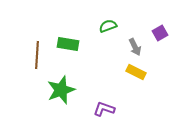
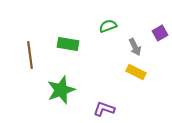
brown line: moved 7 px left; rotated 12 degrees counterclockwise
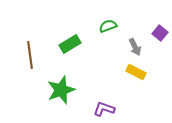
purple square: rotated 21 degrees counterclockwise
green rectangle: moved 2 px right; rotated 40 degrees counterclockwise
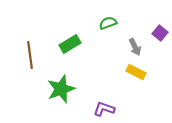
green semicircle: moved 3 px up
green star: moved 1 px up
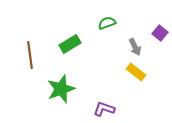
green semicircle: moved 1 px left
yellow rectangle: rotated 12 degrees clockwise
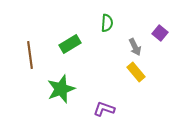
green semicircle: rotated 114 degrees clockwise
yellow rectangle: rotated 12 degrees clockwise
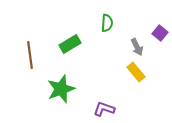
gray arrow: moved 2 px right
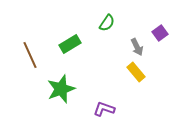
green semicircle: rotated 30 degrees clockwise
purple square: rotated 14 degrees clockwise
brown line: rotated 16 degrees counterclockwise
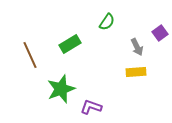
green semicircle: moved 1 px up
yellow rectangle: rotated 54 degrees counterclockwise
purple L-shape: moved 13 px left, 2 px up
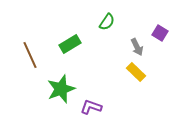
purple square: rotated 21 degrees counterclockwise
yellow rectangle: rotated 48 degrees clockwise
